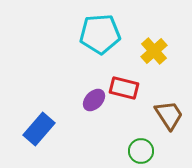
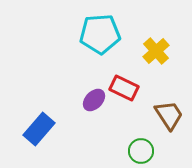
yellow cross: moved 2 px right
red rectangle: rotated 12 degrees clockwise
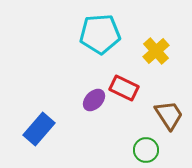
green circle: moved 5 px right, 1 px up
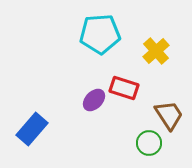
red rectangle: rotated 8 degrees counterclockwise
blue rectangle: moved 7 px left
green circle: moved 3 px right, 7 px up
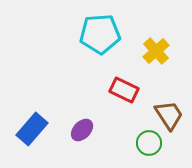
red rectangle: moved 2 px down; rotated 8 degrees clockwise
purple ellipse: moved 12 px left, 30 px down
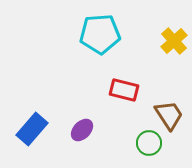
yellow cross: moved 18 px right, 10 px up
red rectangle: rotated 12 degrees counterclockwise
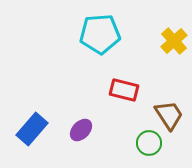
purple ellipse: moved 1 px left
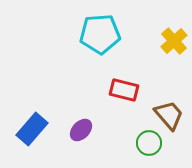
brown trapezoid: rotated 8 degrees counterclockwise
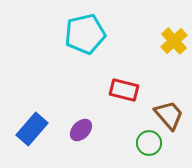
cyan pentagon: moved 15 px left; rotated 9 degrees counterclockwise
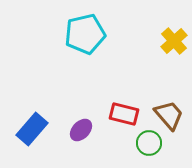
red rectangle: moved 24 px down
